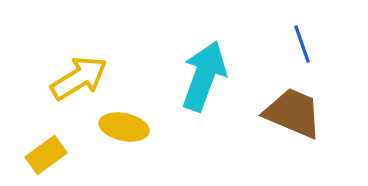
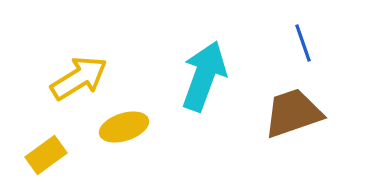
blue line: moved 1 px right, 1 px up
brown trapezoid: rotated 42 degrees counterclockwise
yellow ellipse: rotated 30 degrees counterclockwise
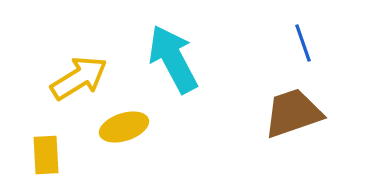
cyan arrow: moved 31 px left, 17 px up; rotated 48 degrees counterclockwise
yellow rectangle: rotated 57 degrees counterclockwise
